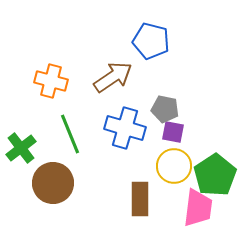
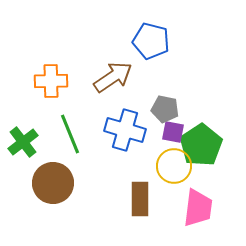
orange cross: rotated 16 degrees counterclockwise
blue cross: moved 2 px down
green cross: moved 2 px right, 6 px up
green pentagon: moved 14 px left, 30 px up
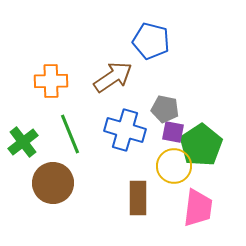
brown rectangle: moved 2 px left, 1 px up
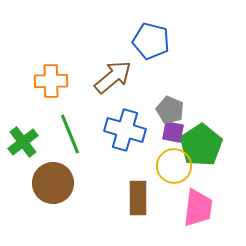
brown arrow: rotated 6 degrees counterclockwise
gray pentagon: moved 5 px right, 1 px down; rotated 12 degrees clockwise
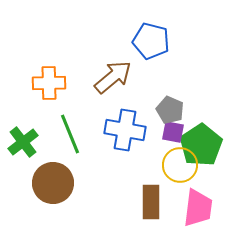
orange cross: moved 2 px left, 2 px down
blue cross: rotated 6 degrees counterclockwise
yellow circle: moved 6 px right, 1 px up
brown rectangle: moved 13 px right, 4 px down
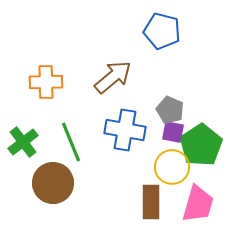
blue pentagon: moved 11 px right, 10 px up
orange cross: moved 3 px left, 1 px up
green line: moved 1 px right, 8 px down
yellow circle: moved 8 px left, 2 px down
pink trapezoid: moved 4 px up; rotated 9 degrees clockwise
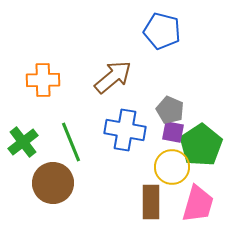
orange cross: moved 3 px left, 2 px up
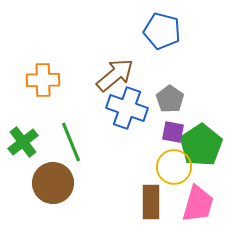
brown arrow: moved 2 px right, 2 px up
gray pentagon: moved 11 px up; rotated 12 degrees clockwise
blue cross: moved 2 px right, 22 px up; rotated 9 degrees clockwise
yellow circle: moved 2 px right
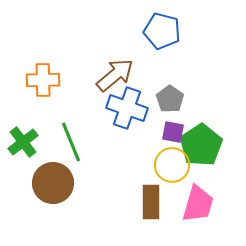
yellow circle: moved 2 px left, 2 px up
